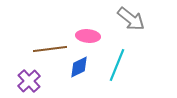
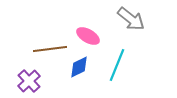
pink ellipse: rotated 25 degrees clockwise
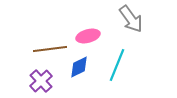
gray arrow: rotated 16 degrees clockwise
pink ellipse: rotated 45 degrees counterclockwise
purple cross: moved 12 px right
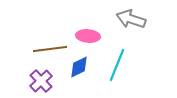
gray arrow: rotated 144 degrees clockwise
pink ellipse: rotated 20 degrees clockwise
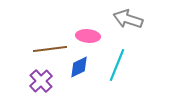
gray arrow: moved 3 px left
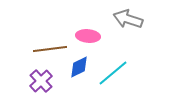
cyan line: moved 4 px left, 8 px down; rotated 28 degrees clockwise
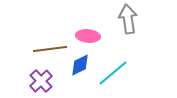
gray arrow: rotated 64 degrees clockwise
blue diamond: moved 1 px right, 2 px up
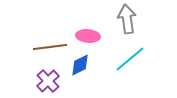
gray arrow: moved 1 px left
brown line: moved 2 px up
cyan line: moved 17 px right, 14 px up
purple cross: moved 7 px right
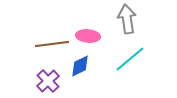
brown line: moved 2 px right, 3 px up
blue diamond: moved 1 px down
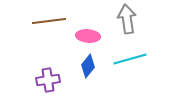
brown line: moved 3 px left, 23 px up
cyan line: rotated 24 degrees clockwise
blue diamond: moved 8 px right; rotated 25 degrees counterclockwise
purple cross: moved 1 px up; rotated 35 degrees clockwise
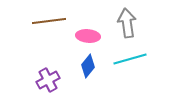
gray arrow: moved 4 px down
purple cross: rotated 20 degrees counterclockwise
